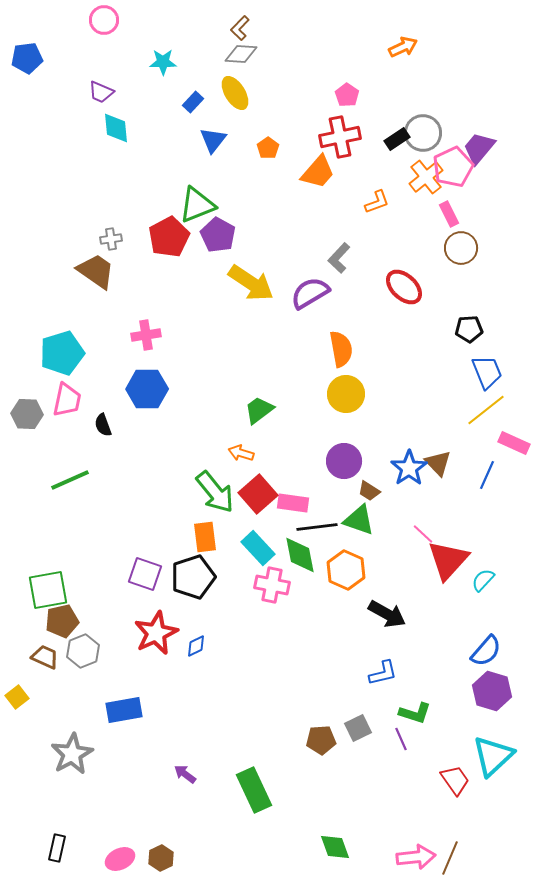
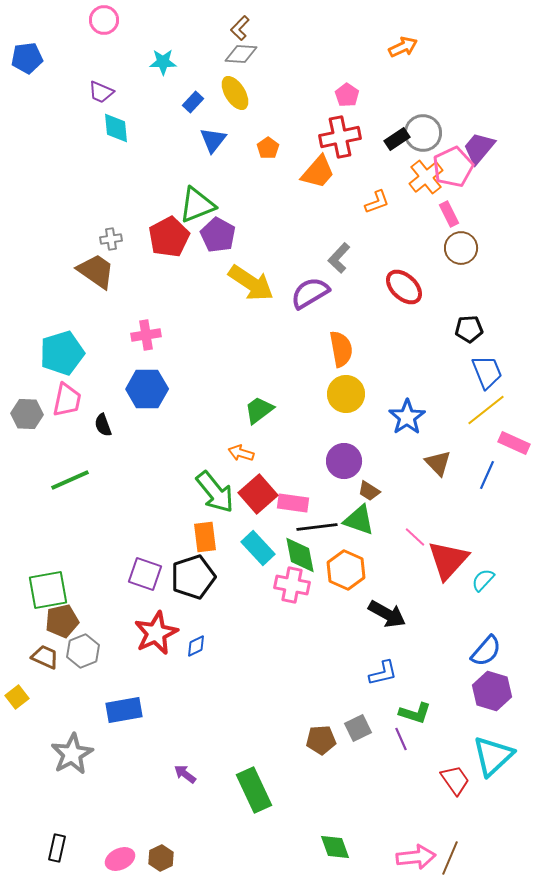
blue star at (409, 468): moved 2 px left, 51 px up
pink line at (423, 534): moved 8 px left, 3 px down
pink cross at (272, 585): moved 20 px right
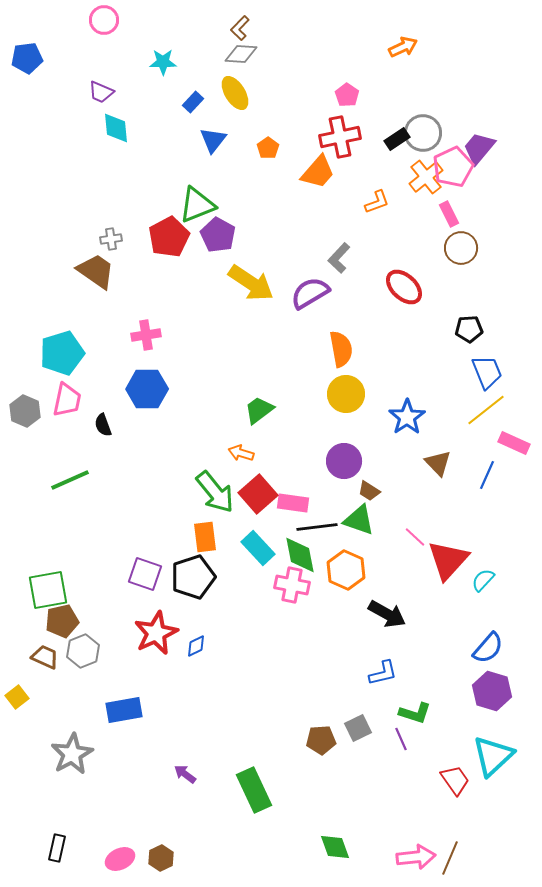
gray hexagon at (27, 414): moved 2 px left, 3 px up; rotated 20 degrees clockwise
blue semicircle at (486, 651): moved 2 px right, 3 px up
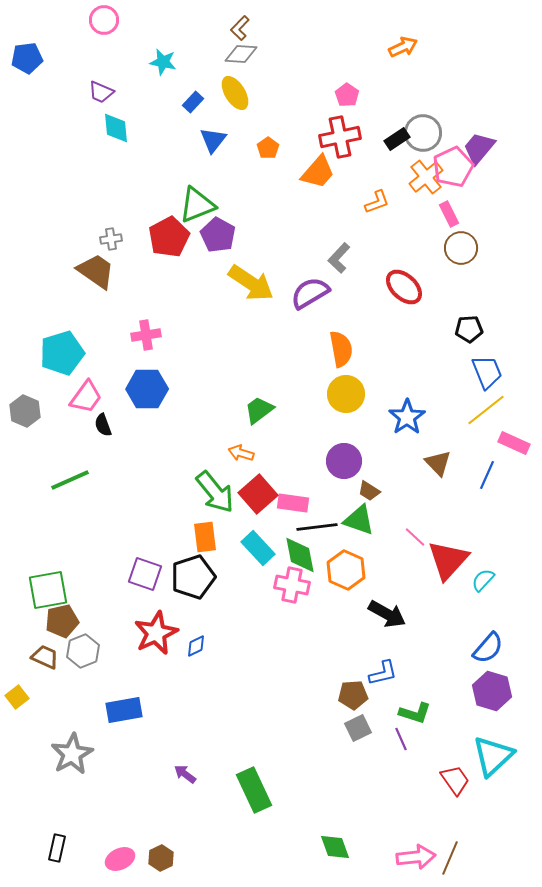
cyan star at (163, 62): rotated 12 degrees clockwise
pink trapezoid at (67, 400): moved 19 px right, 3 px up; rotated 24 degrees clockwise
brown pentagon at (321, 740): moved 32 px right, 45 px up
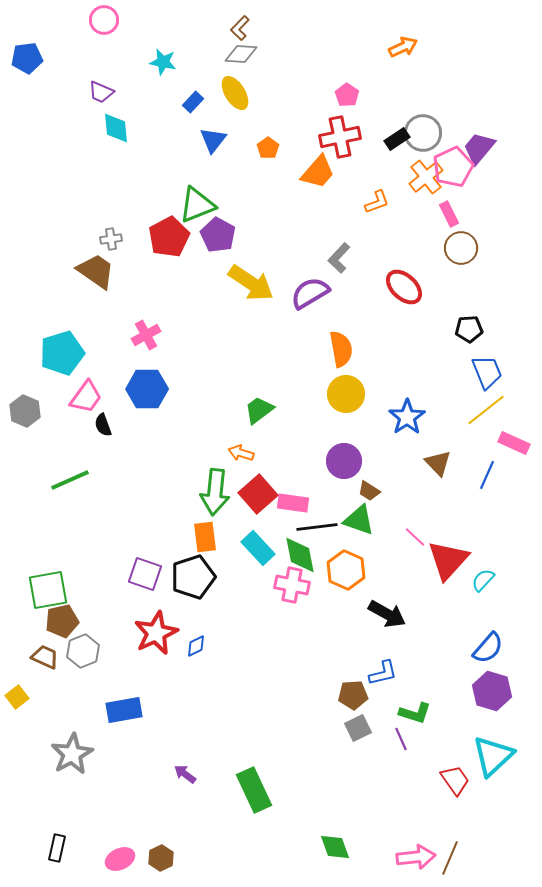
pink cross at (146, 335): rotated 20 degrees counterclockwise
green arrow at (215, 492): rotated 45 degrees clockwise
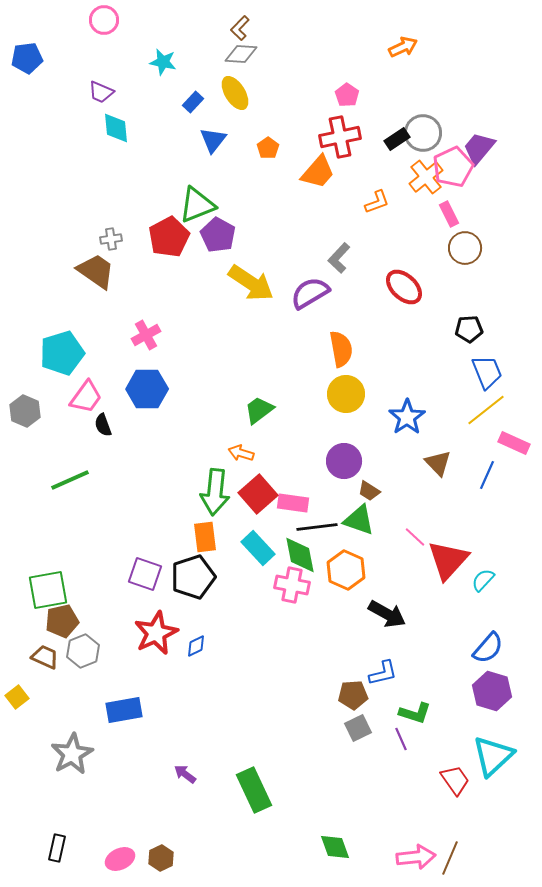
brown circle at (461, 248): moved 4 px right
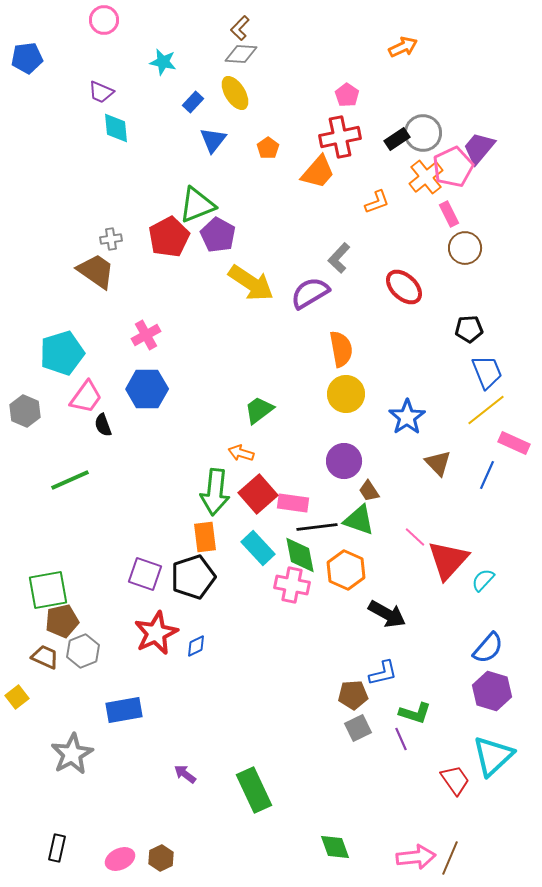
brown trapezoid at (369, 491): rotated 25 degrees clockwise
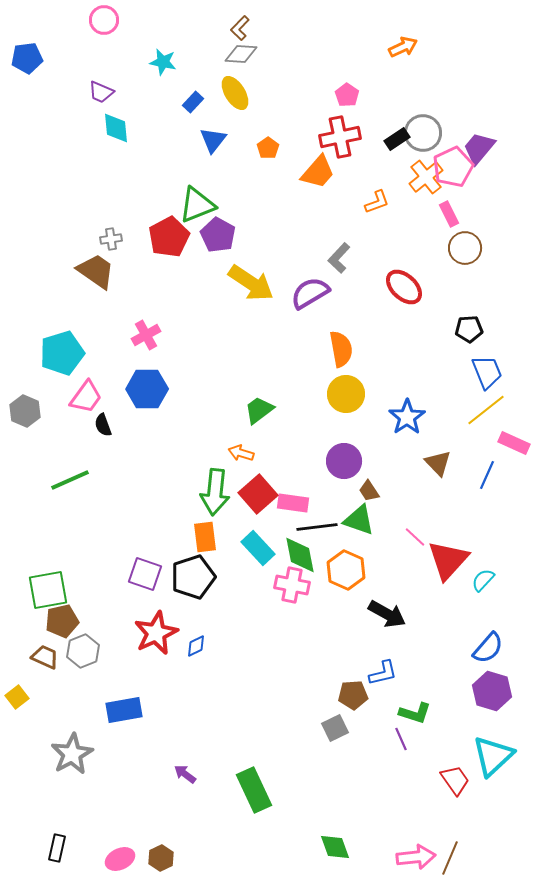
gray square at (358, 728): moved 23 px left
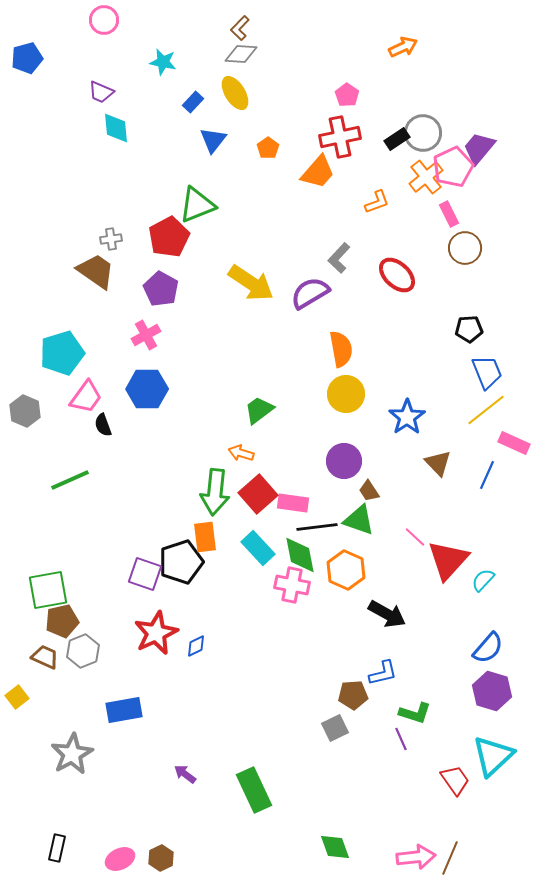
blue pentagon at (27, 58): rotated 8 degrees counterclockwise
purple pentagon at (218, 235): moved 57 px left, 54 px down
red ellipse at (404, 287): moved 7 px left, 12 px up
black pentagon at (193, 577): moved 12 px left, 15 px up
